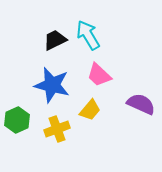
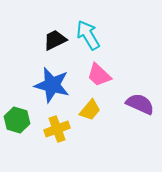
purple semicircle: moved 1 px left
green hexagon: rotated 20 degrees counterclockwise
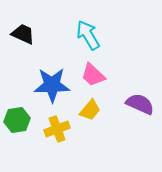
black trapezoid: moved 32 px left, 6 px up; rotated 50 degrees clockwise
pink trapezoid: moved 6 px left
blue star: rotated 15 degrees counterclockwise
green hexagon: rotated 25 degrees counterclockwise
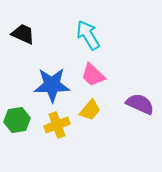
yellow cross: moved 4 px up
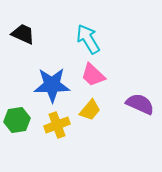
cyan arrow: moved 4 px down
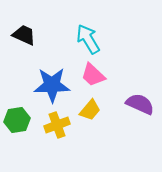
black trapezoid: moved 1 px right, 1 px down
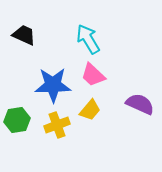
blue star: moved 1 px right
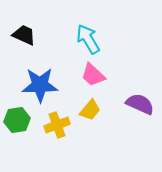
blue star: moved 13 px left
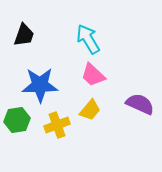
black trapezoid: rotated 85 degrees clockwise
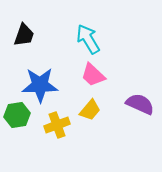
green hexagon: moved 5 px up
